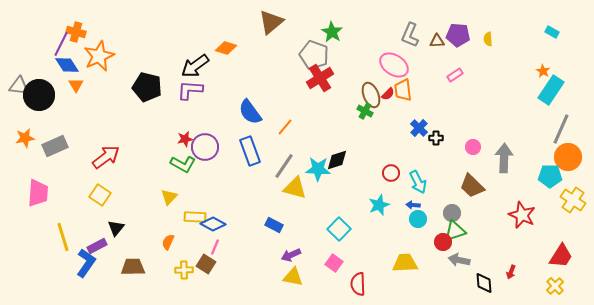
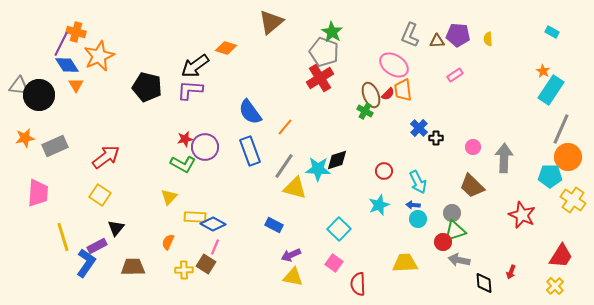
gray pentagon at (314, 55): moved 10 px right, 3 px up
red circle at (391, 173): moved 7 px left, 2 px up
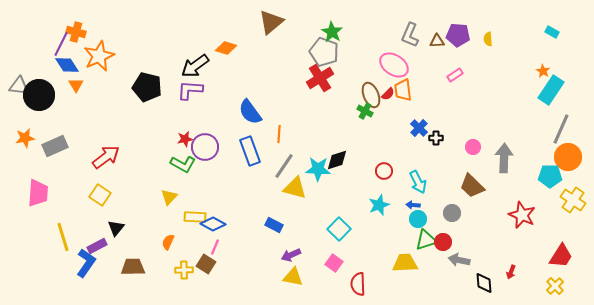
orange line at (285, 127): moved 6 px left, 7 px down; rotated 36 degrees counterclockwise
green triangle at (455, 231): moved 29 px left, 9 px down
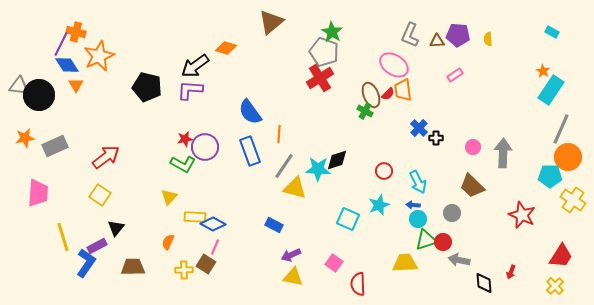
gray arrow at (504, 158): moved 1 px left, 5 px up
cyan square at (339, 229): moved 9 px right, 10 px up; rotated 20 degrees counterclockwise
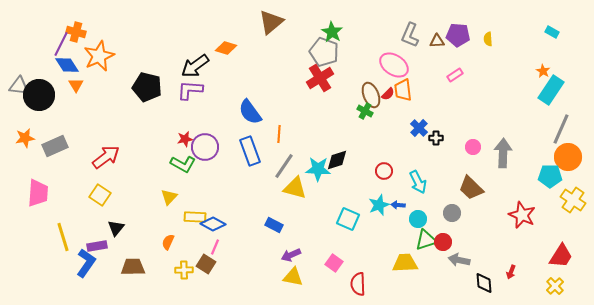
brown trapezoid at (472, 186): moved 1 px left, 2 px down
blue arrow at (413, 205): moved 15 px left
purple rectangle at (97, 246): rotated 18 degrees clockwise
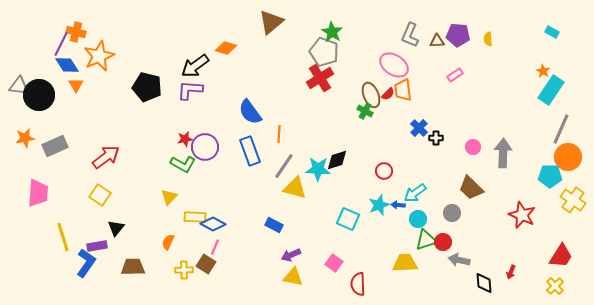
cyan arrow at (418, 182): moved 3 px left, 11 px down; rotated 80 degrees clockwise
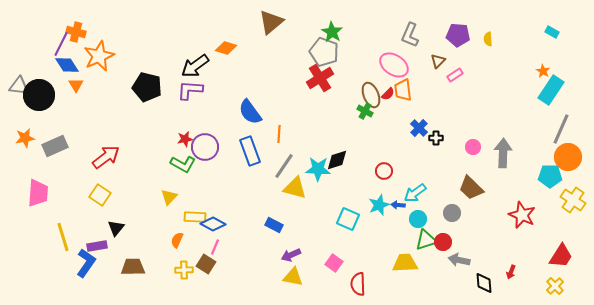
brown triangle at (437, 41): moved 1 px right, 20 px down; rotated 42 degrees counterclockwise
orange semicircle at (168, 242): moved 9 px right, 2 px up
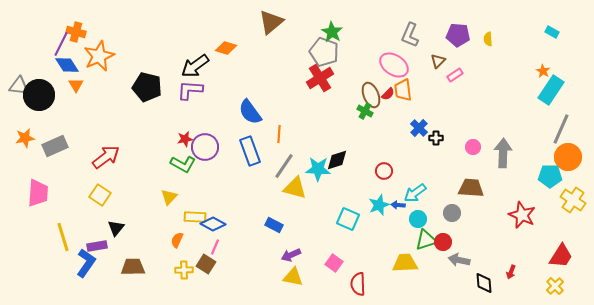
brown trapezoid at (471, 188): rotated 140 degrees clockwise
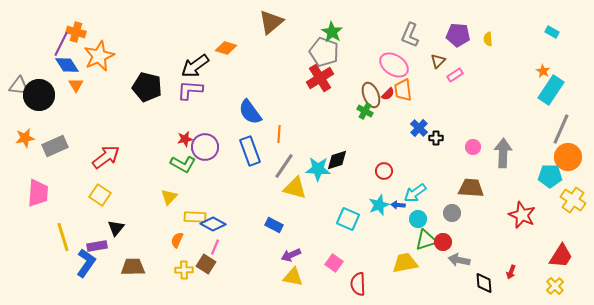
yellow trapezoid at (405, 263): rotated 8 degrees counterclockwise
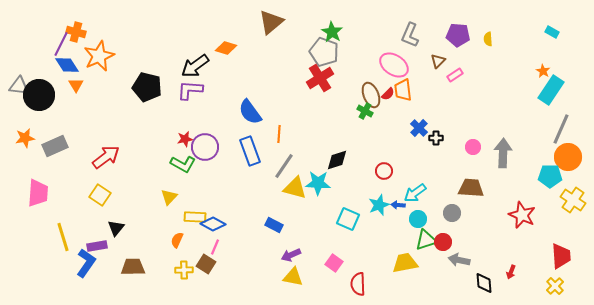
cyan star at (318, 169): moved 14 px down
red trapezoid at (561, 256): rotated 36 degrees counterclockwise
